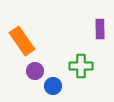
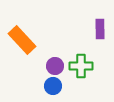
orange rectangle: moved 1 px up; rotated 8 degrees counterclockwise
purple circle: moved 20 px right, 5 px up
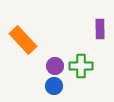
orange rectangle: moved 1 px right
blue circle: moved 1 px right
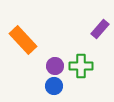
purple rectangle: rotated 42 degrees clockwise
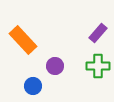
purple rectangle: moved 2 px left, 4 px down
green cross: moved 17 px right
blue circle: moved 21 px left
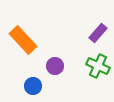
green cross: rotated 25 degrees clockwise
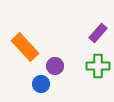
orange rectangle: moved 2 px right, 7 px down
green cross: rotated 25 degrees counterclockwise
blue circle: moved 8 px right, 2 px up
